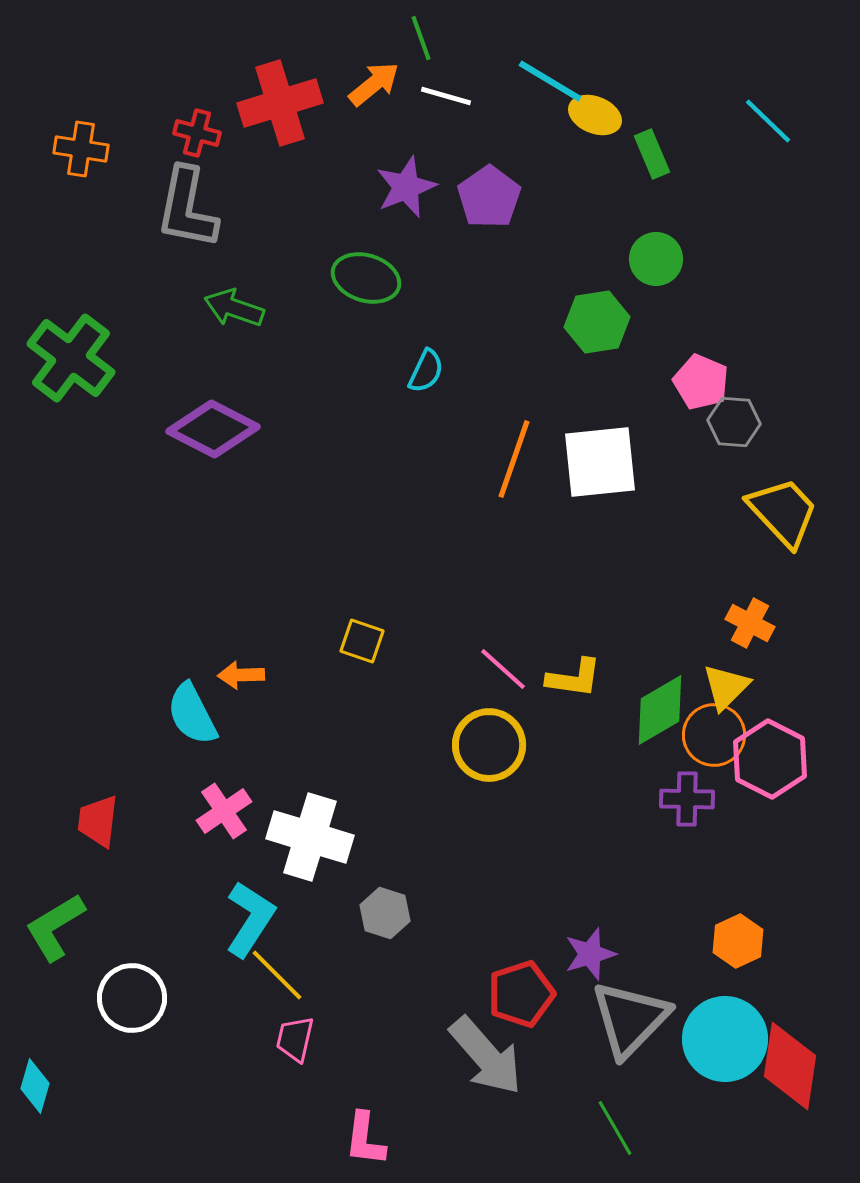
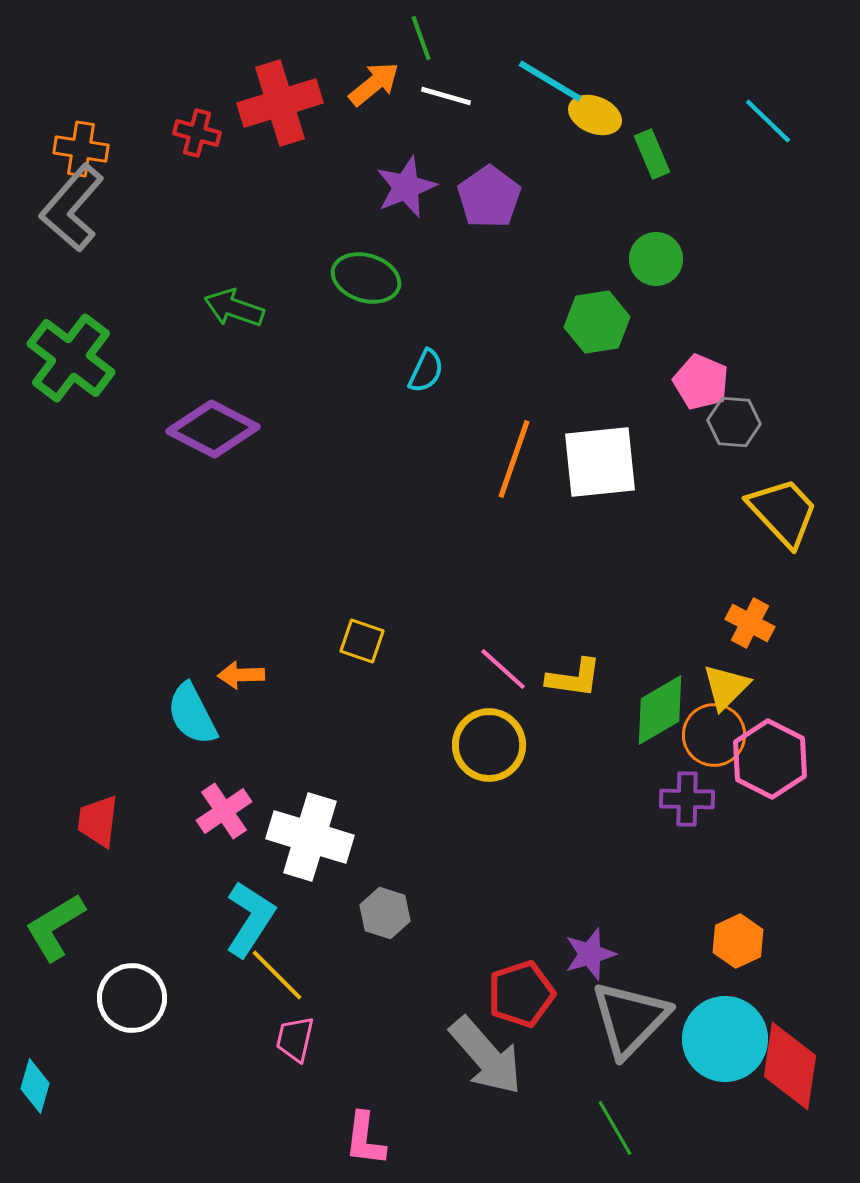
gray L-shape at (187, 208): moved 115 px left; rotated 30 degrees clockwise
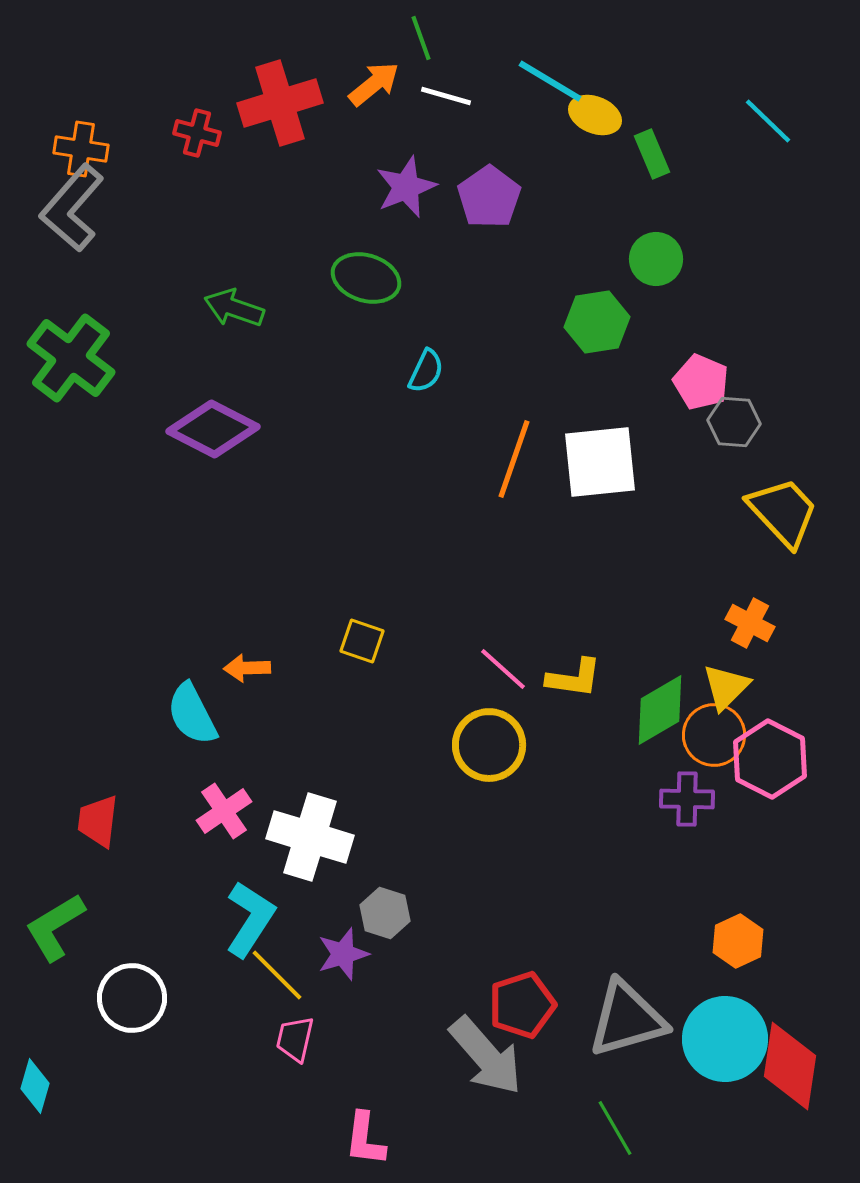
orange arrow at (241, 675): moved 6 px right, 7 px up
purple star at (590, 954): moved 247 px left
red pentagon at (521, 994): moved 1 px right, 11 px down
gray triangle at (630, 1019): moved 3 px left; rotated 30 degrees clockwise
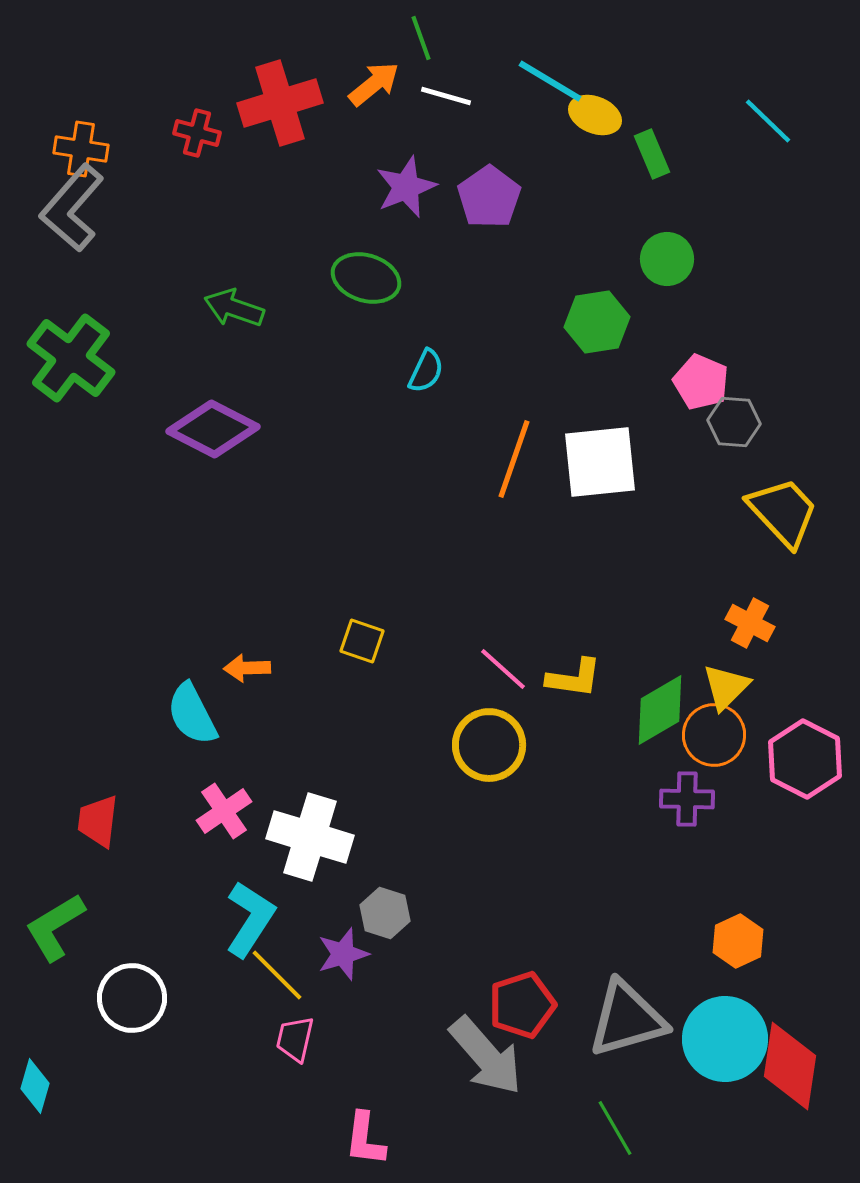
green circle at (656, 259): moved 11 px right
pink hexagon at (770, 759): moved 35 px right
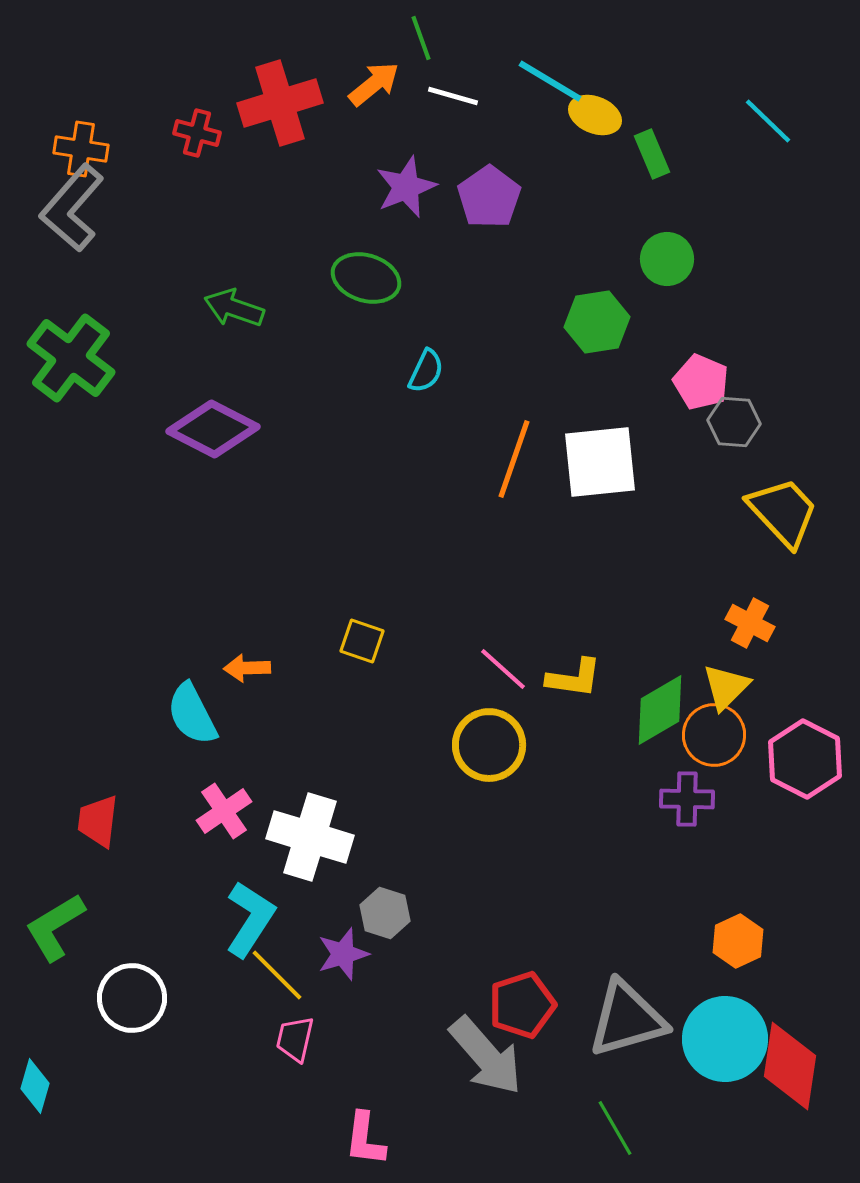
white line at (446, 96): moved 7 px right
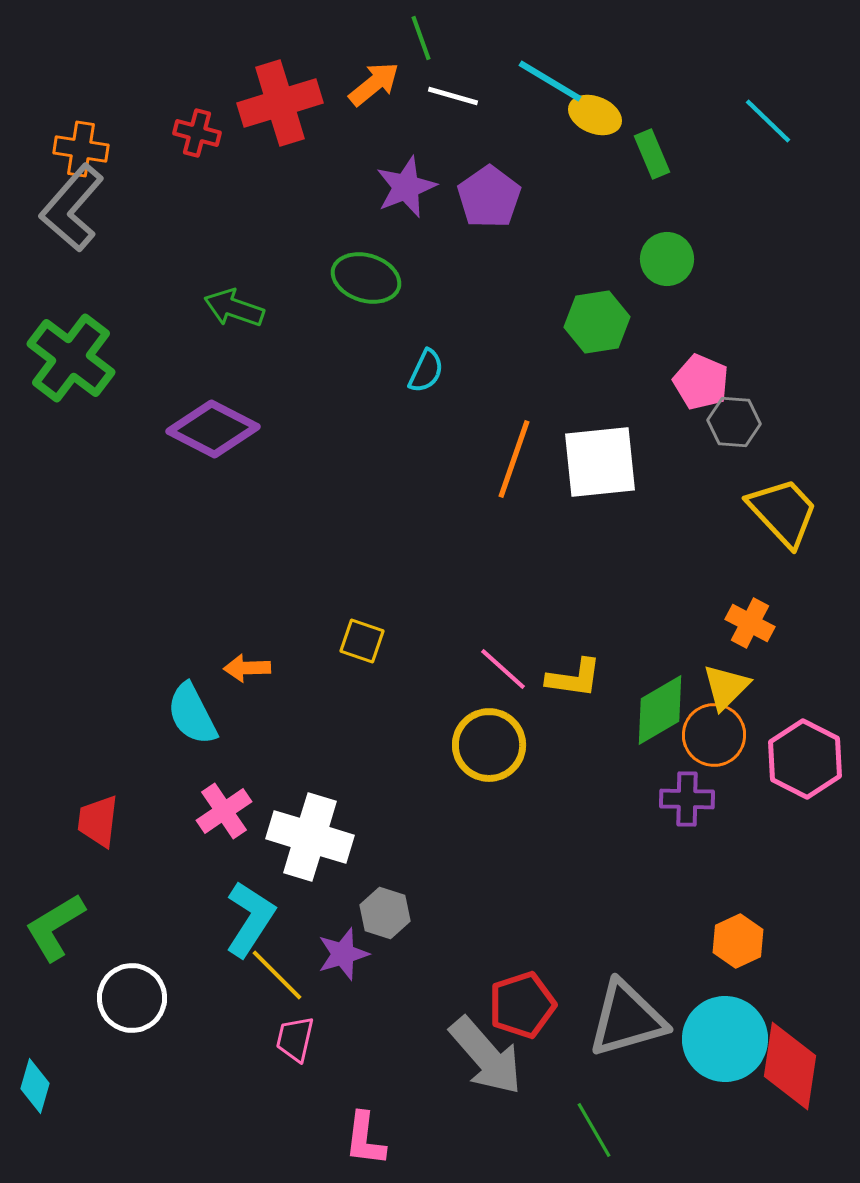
green line at (615, 1128): moved 21 px left, 2 px down
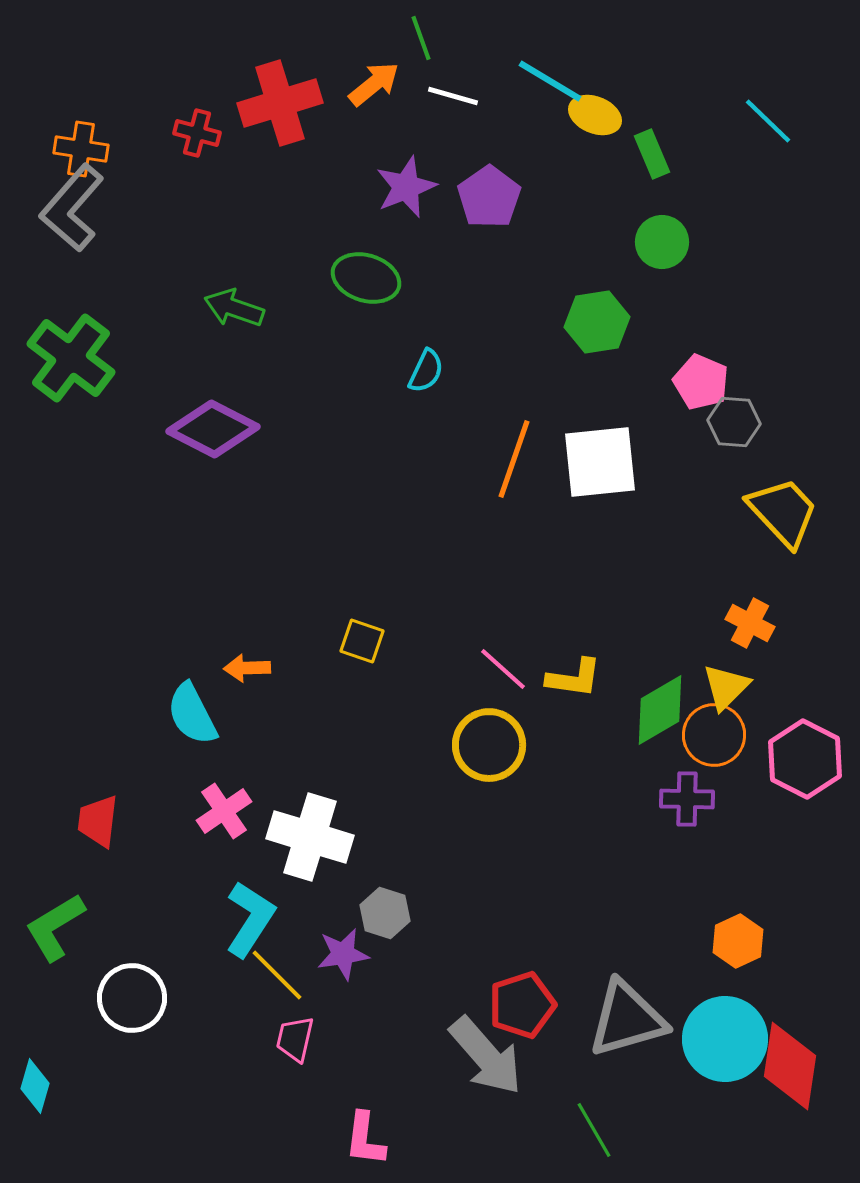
green circle at (667, 259): moved 5 px left, 17 px up
purple star at (343, 954): rotated 8 degrees clockwise
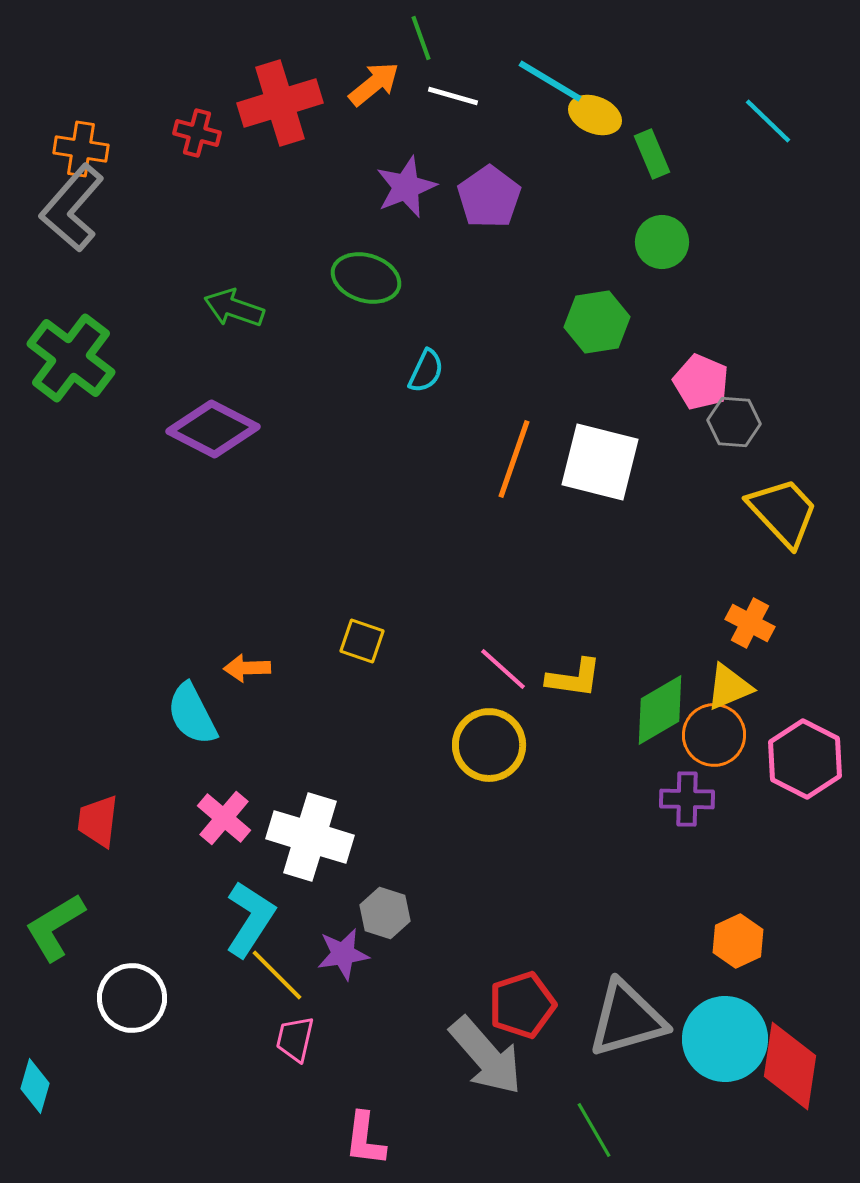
white square at (600, 462): rotated 20 degrees clockwise
yellow triangle at (726, 687): moved 3 px right; rotated 22 degrees clockwise
pink cross at (224, 811): moved 7 px down; rotated 16 degrees counterclockwise
